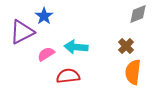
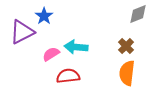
pink semicircle: moved 5 px right
orange semicircle: moved 6 px left, 1 px down
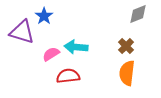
purple triangle: rotated 44 degrees clockwise
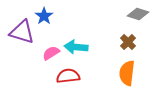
gray diamond: rotated 40 degrees clockwise
brown cross: moved 2 px right, 4 px up
pink semicircle: moved 1 px up
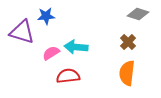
blue star: moved 2 px right; rotated 30 degrees clockwise
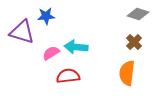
brown cross: moved 6 px right
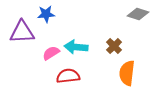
blue star: moved 2 px up
purple triangle: rotated 20 degrees counterclockwise
brown cross: moved 20 px left, 4 px down
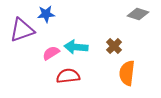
purple triangle: moved 2 px up; rotated 16 degrees counterclockwise
